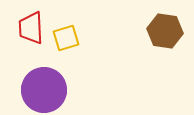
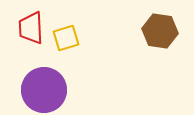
brown hexagon: moved 5 px left
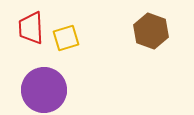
brown hexagon: moved 9 px left; rotated 12 degrees clockwise
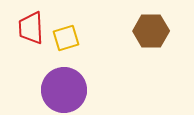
brown hexagon: rotated 20 degrees counterclockwise
purple circle: moved 20 px right
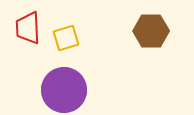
red trapezoid: moved 3 px left
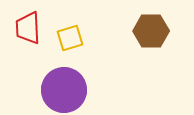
yellow square: moved 4 px right
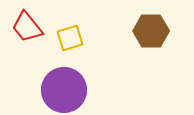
red trapezoid: moved 1 px left, 1 px up; rotated 36 degrees counterclockwise
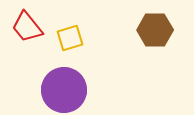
brown hexagon: moved 4 px right, 1 px up
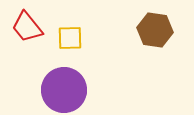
brown hexagon: rotated 8 degrees clockwise
yellow square: rotated 16 degrees clockwise
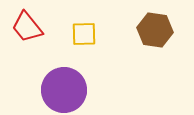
yellow square: moved 14 px right, 4 px up
